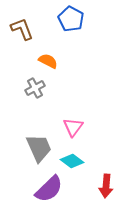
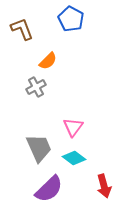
orange semicircle: rotated 108 degrees clockwise
gray cross: moved 1 px right, 1 px up
cyan diamond: moved 2 px right, 3 px up
red arrow: moved 2 px left; rotated 20 degrees counterclockwise
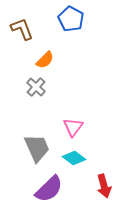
orange semicircle: moved 3 px left, 1 px up
gray cross: rotated 18 degrees counterclockwise
gray trapezoid: moved 2 px left
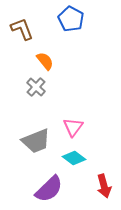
orange semicircle: moved 1 px down; rotated 84 degrees counterclockwise
gray trapezoid: moved 1 px left, 7 px up; rotated 92 degrees clockwise
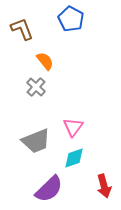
cyan diamond: rotated 55 degrees counterclockwise
